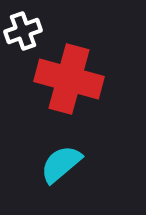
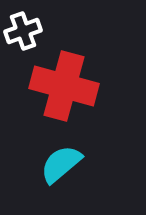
red cross: moved 5 px left, 7 px down
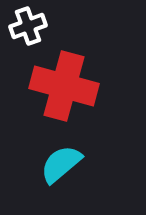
white cross: moved 5 px right, 5 px up
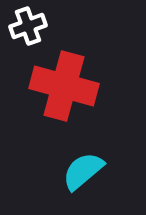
cyan semicircle: moved 22 px right, 7 px down
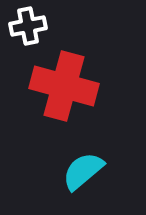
white cross: rotated 9 degrees clockwise
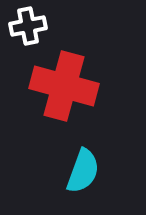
cyan semicircle: rotated 150 degrees clockwise
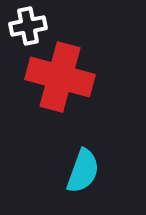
red cross: moved 4 px left, 9 px up
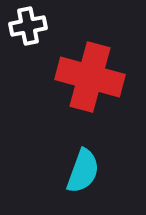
red cross: moved 30 px right
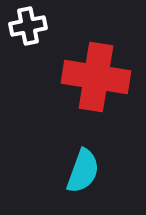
red cross: moved 6 px right; rotated 6 degrees counterclockwise
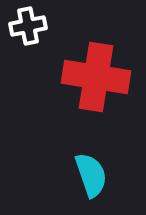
cyan semicircle: moved 8 px right, 4 px down; rotated 39 degrees counterclockwise
